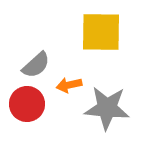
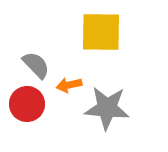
gray semicircle: rotated 92 degrees counterclockwise
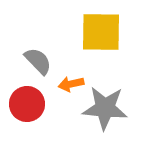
gray semicircle: moved 2 px right, 4 px up
orange arrow: moved 2 px right, 1 px up
gray star: moved 2 px left
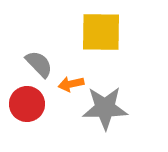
gray semicircle: moved 1 px right, 3 px down
gray star: rotated 6 degrees counterclockwise
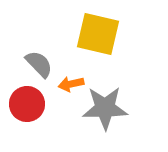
yellow square: moved 3 px left, 2 px down; rotated 12 degrees clockwise
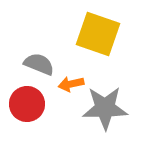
yellow square: rotated 6 degrees clockwise
gray semicircle: rotated 24 degrees counterclockwise
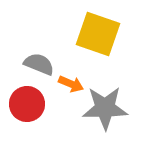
orange arrow: rotated 145 degrees counterclockwise
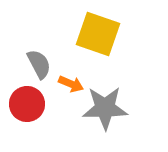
gray semicircle: rotated 40 degrees clockwise
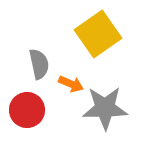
yellow square: rotated 36 degrees clockwise
gray semicircle: rotated 16 degrees clockwise
red circle: moved 6 px down
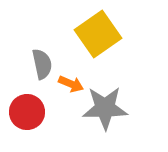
gray semicircle: moved 3 px right
red circle: moved 2 px down
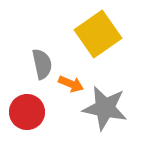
gray star: rotated 12 degrees clockwise
